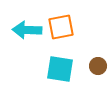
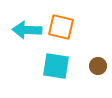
orange square: rotated 24 degrees clockwise
cyan square: moved 4 px left, 3 px up
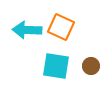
orange square: rotated 12 degrees clockwise
brown circle: moved 7 px left
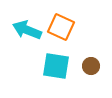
cyan arrow: rotated 20 degrees clockwise
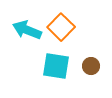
orange square: rotated 20 degrees clockwise
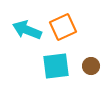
orange square: moved 2 px right; rotated 20 degrees clockwise
cyan square: rotated 16 degrees counterclockwise
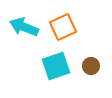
cyan arrow: moved 3 px left, 3 px up
cyan square: rotated 12 degrees counterclockwise
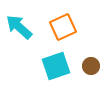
cyan arrow: moved 5 px left; rotated 20 degrees clockwise
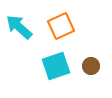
orange square: moved 2 px left, 1 px up
